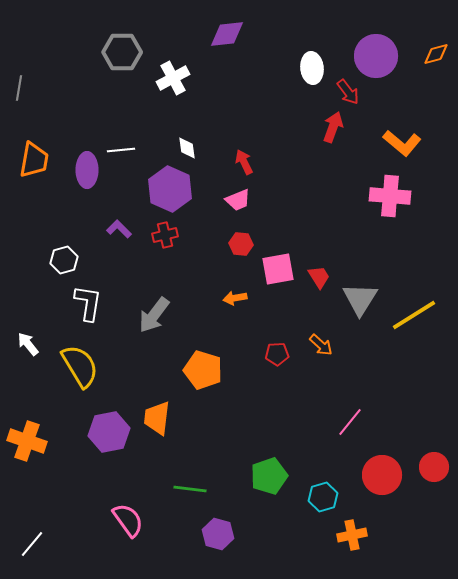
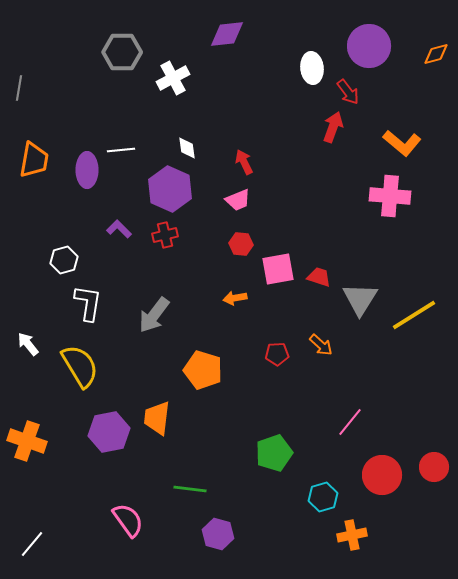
purple circle at (376, 56): moved 7 px left, 10 px up
red trapezoid at (319, 277): rotated 40 degrees counterclockwise
green pentagon at (269, 476): moved 5 px right, 23 px up
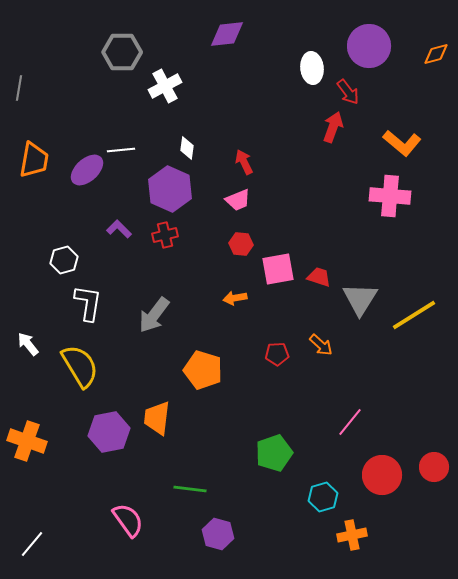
white cross at (173, 78): moved 8 px left, 8 px down
white diamond at (187, 148): rotated 15 degrees clockwise
purple ellipse at (87, 170): rotated 48 degrees clockwise
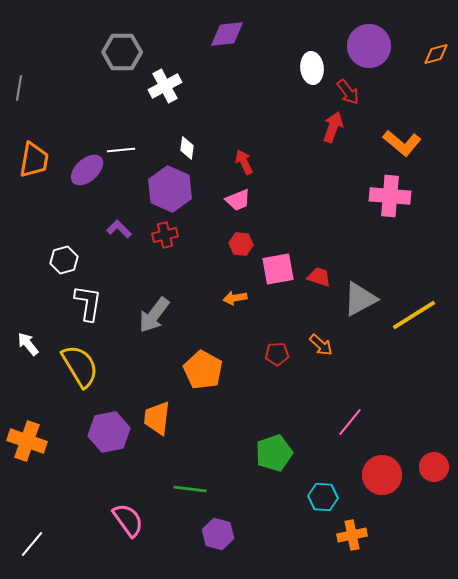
gray triangle at (360, 299): rotated 30 degrees clockwise
orange pentagon at (203, 370): rotated 12 degrees clockwise
cyan hexagon at (323, 497): rotated 20 degrees clockwise
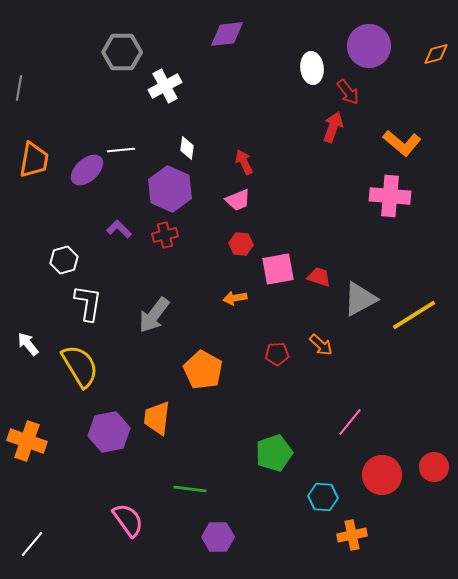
purple hexagon at (218, 534): moved 3 px down; rotated 16 degrees counterclockwise
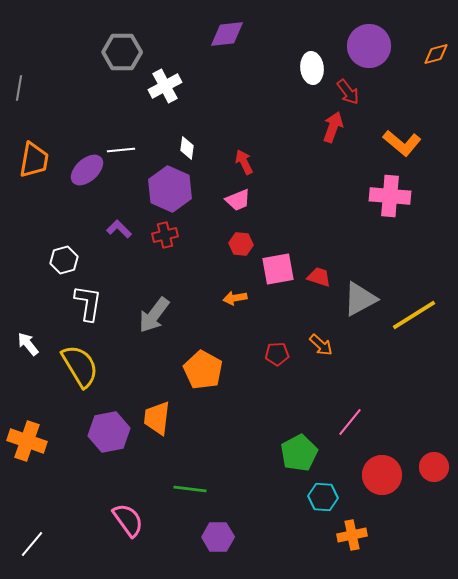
green pentagon at (274, 453): moved 25 px right; rotated 9 degrees counterclockwise
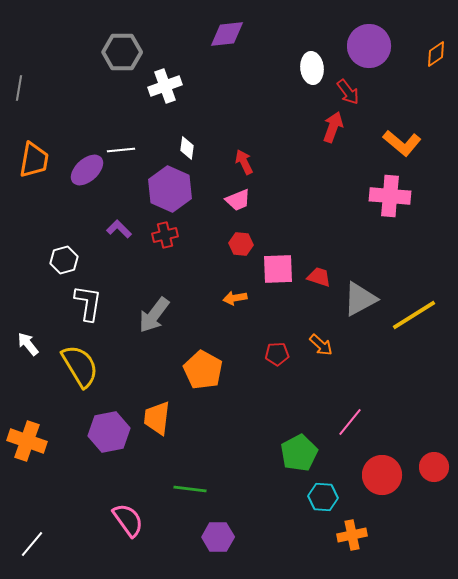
orange diamond at (436, 54): rotated 20 degrees counterclockwise
white cross at (165, 86): rotated 8 degrees clockwise
pink square at (278, 269): rotated 8 degrees clockwise
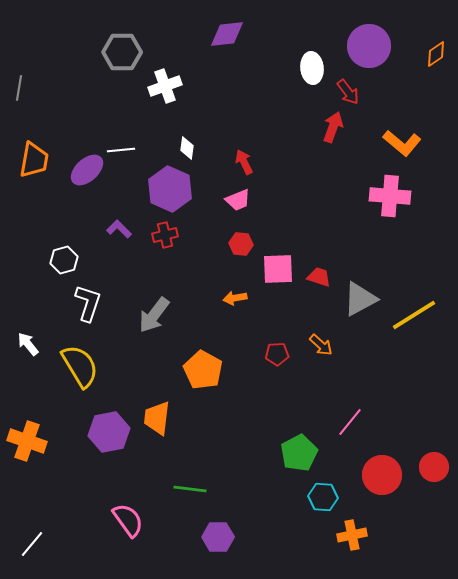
white L-shape at (88, 303): rotated 9 degrees clockwise
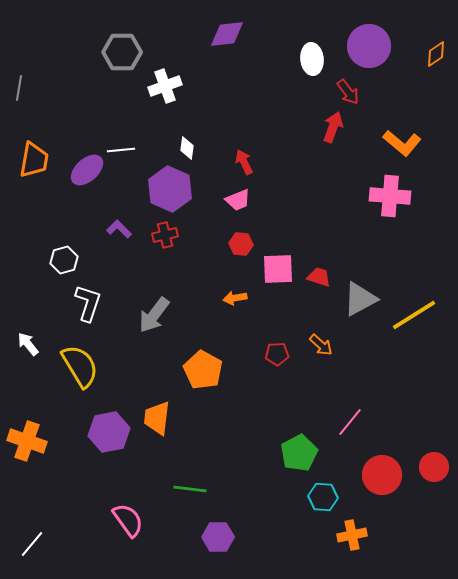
white ellipse at (312, 68): moved 9 px up
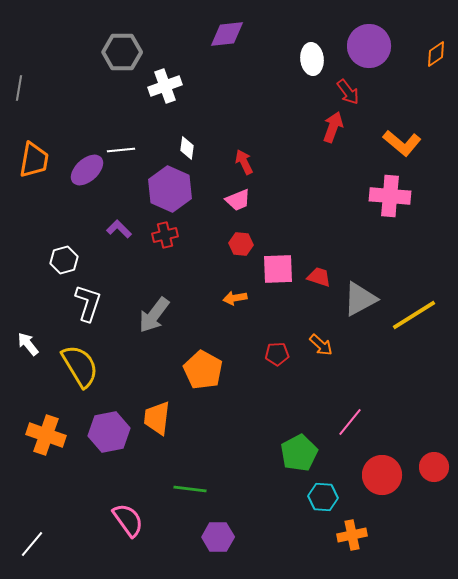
orange cross at (27, 441): moved 19 px right, 6 px up
